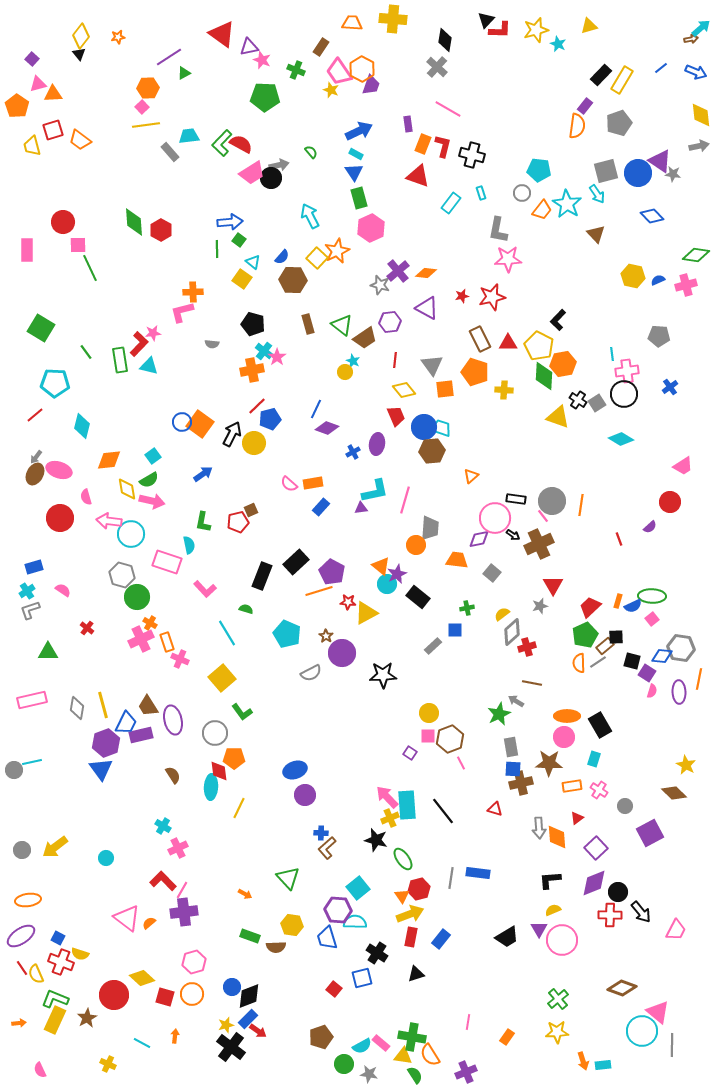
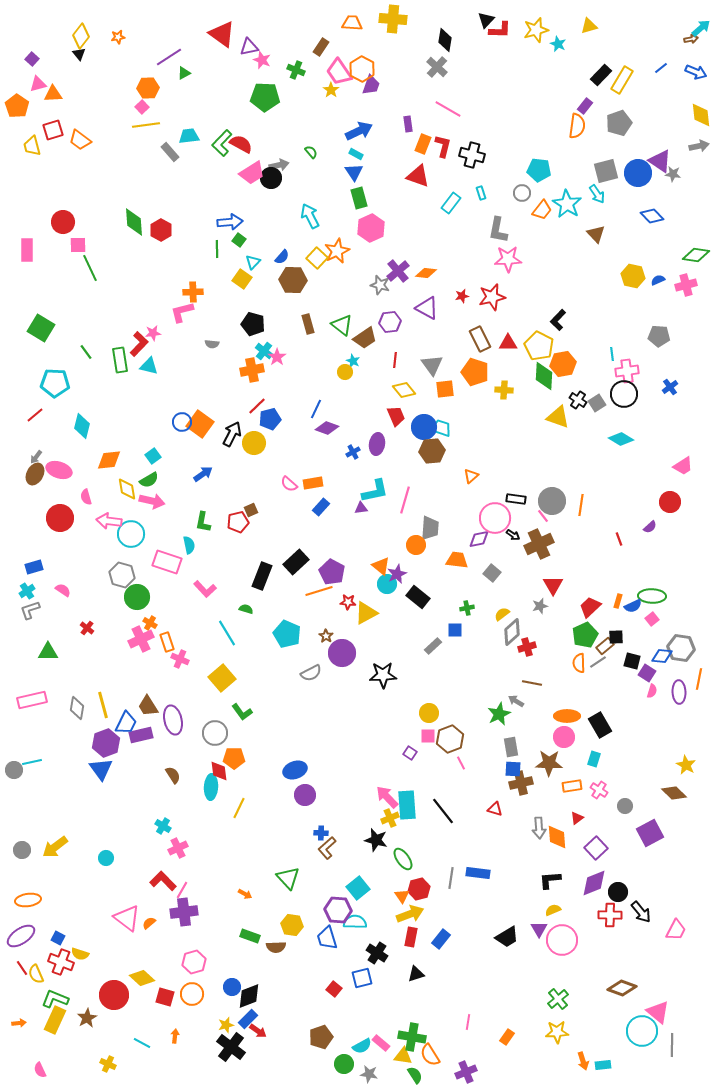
yellow star at (331, 90): rotated 14 degrees clockwise
cyan triangle at (253, 262): rotated 35 degrees clockwise
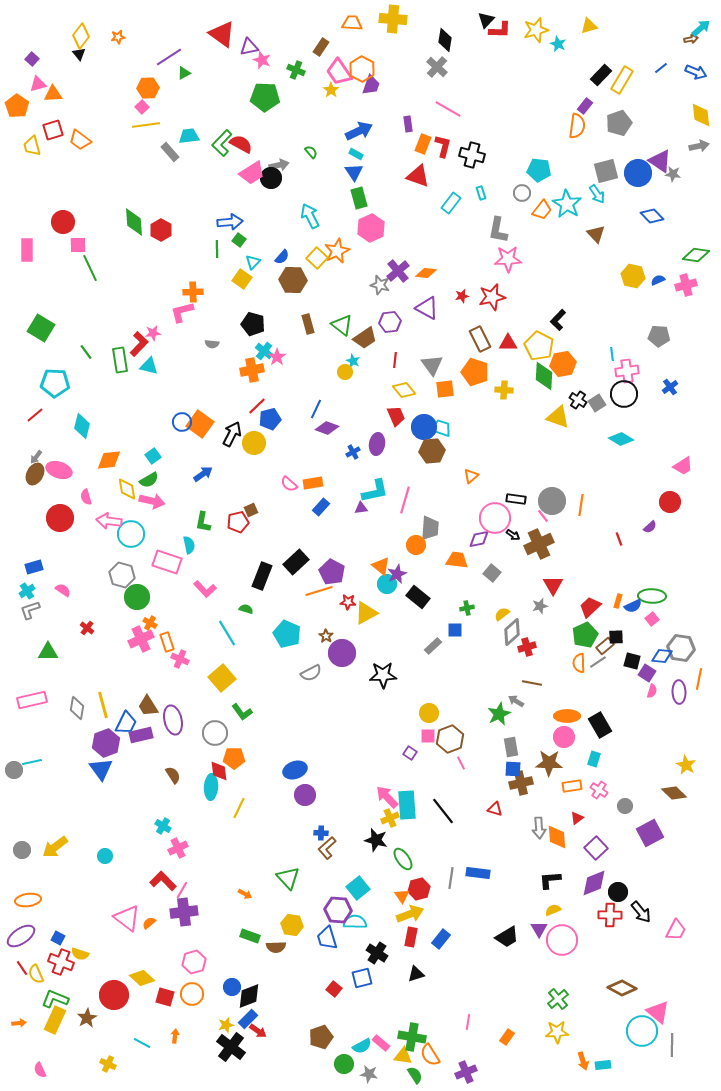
cyan circle at (106, 858): moved 1 px left, 2 px up
brown diamond at (622, 988): rotated 8 degrees clockwise
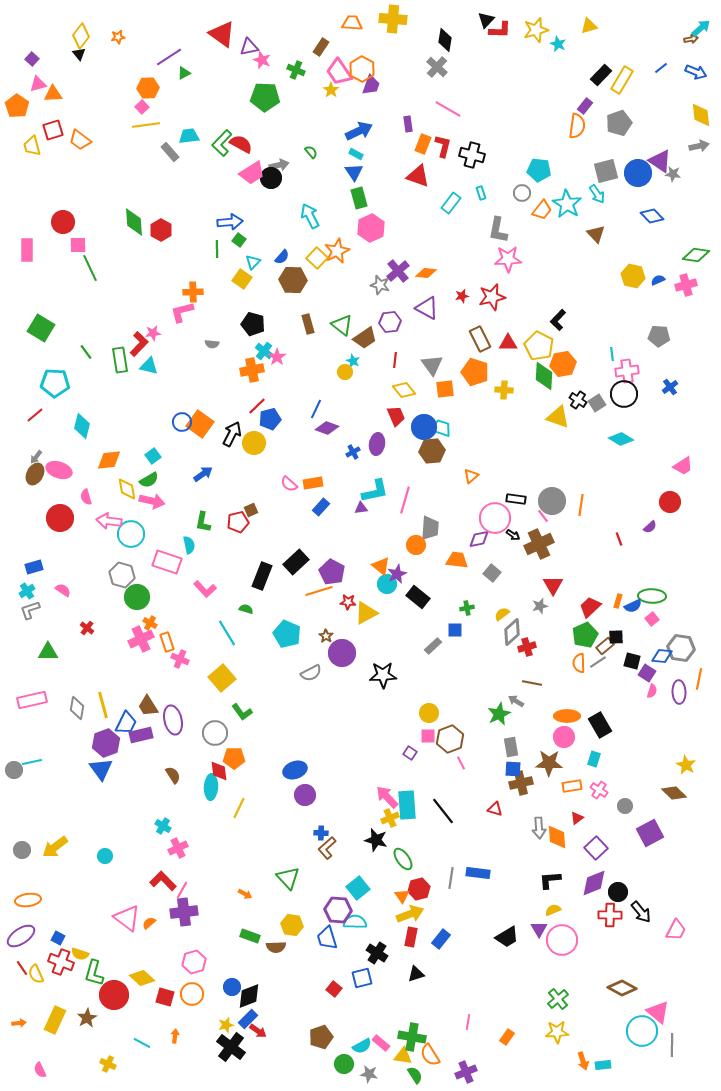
green L-shape at (55, 999): moved 39 px right, 26 px up; rotated 96 degrees counterclockwise
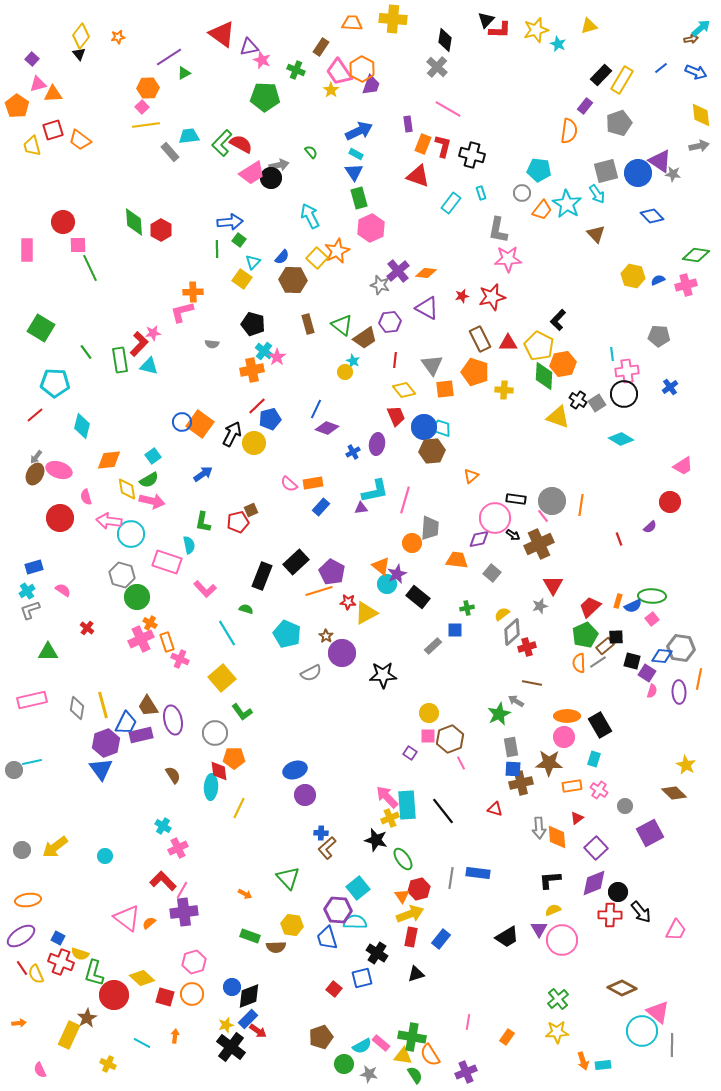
orange semicircle at (577, 126): moved 8 px left, 5 px down
orange circle at (416, 545): moved 4 px left, 2 px up
yellow rectangle at (55, 1020): moved 14 px right, 15 px down
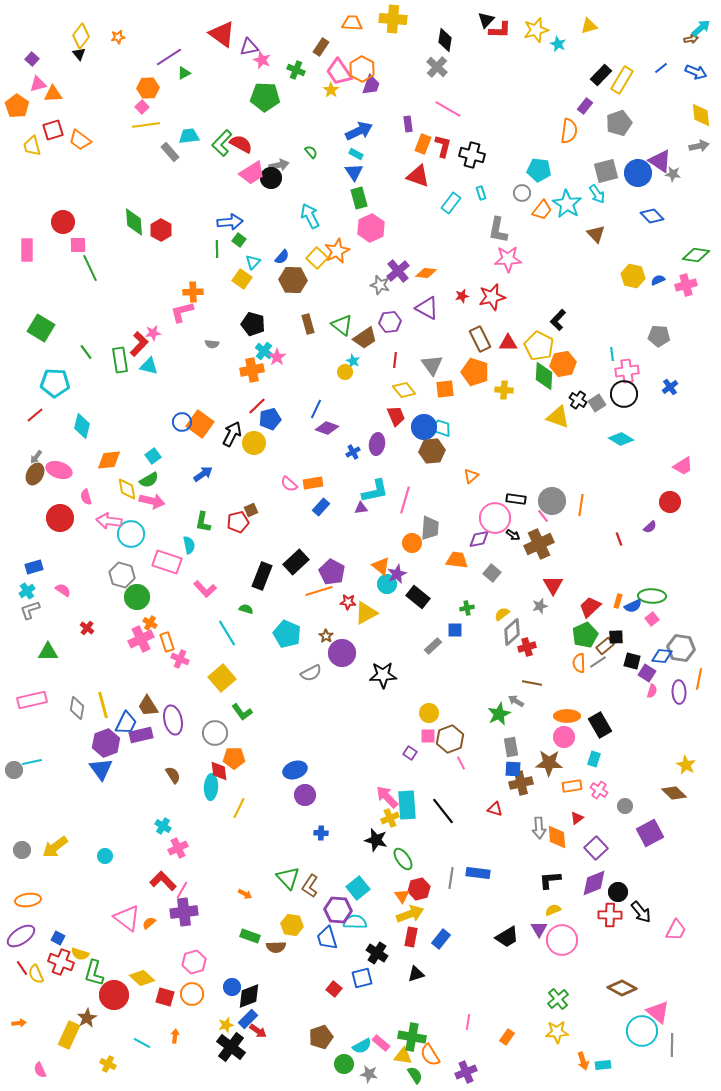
brown L-shape at (327, 848): moved 17 px left, 38 px down; rotated 15 degrees counterclockwise
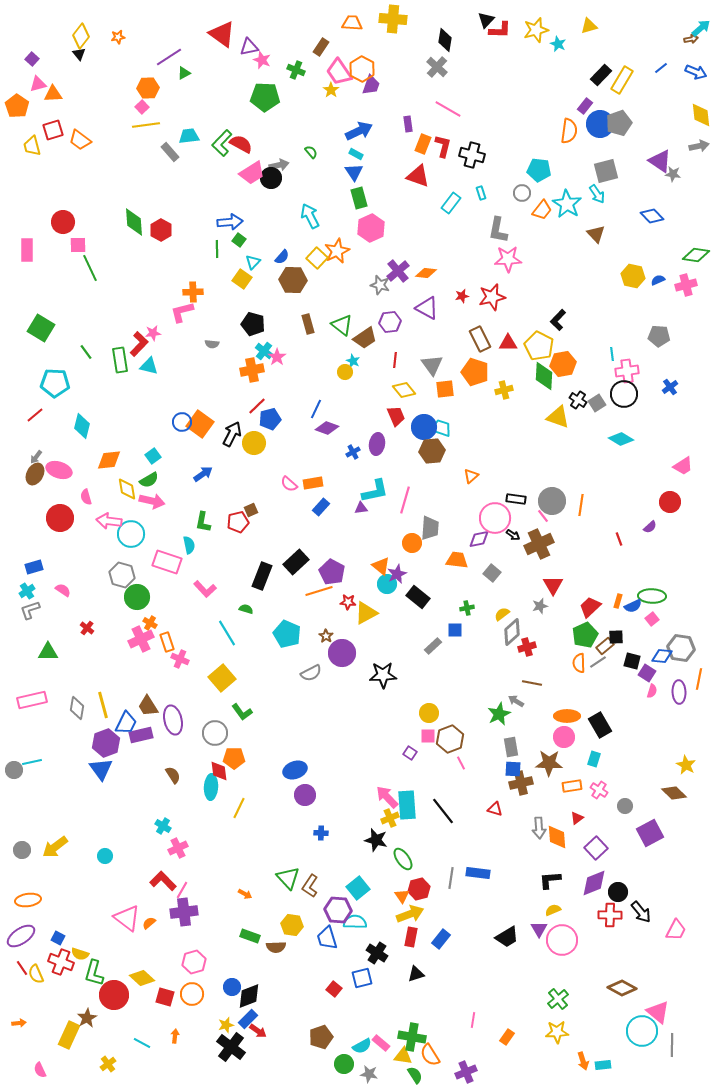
blue circle at (638, 173): moved 38 px left, 49 px up
yellow cross at (504, 390): rotated 18 degrees counterclockwise
pink line at (468, 1022): moved 5 px right, 2 px up
yellow cross at (108, 1064): rotated 28 degrees clockwise
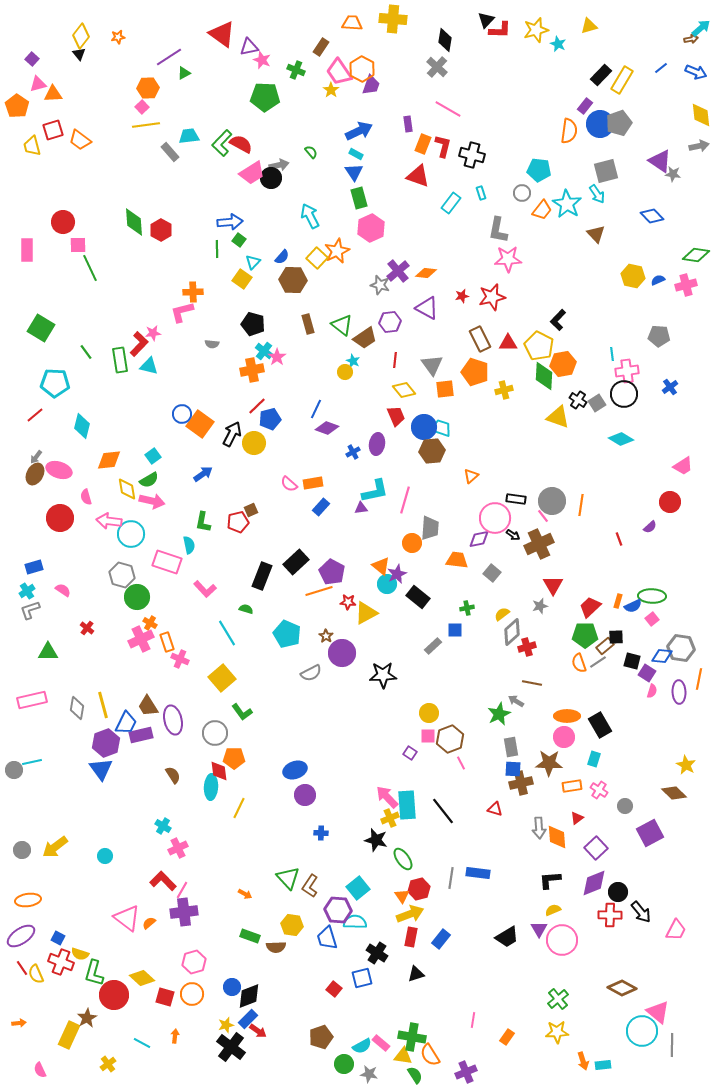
blue circle at (182, 422): moved 8 px up
green pentagon at (585, 635): rotated 25 degrees clockwise
orange semicircle at (579, 663): rotated 18 degrees counterclockwise
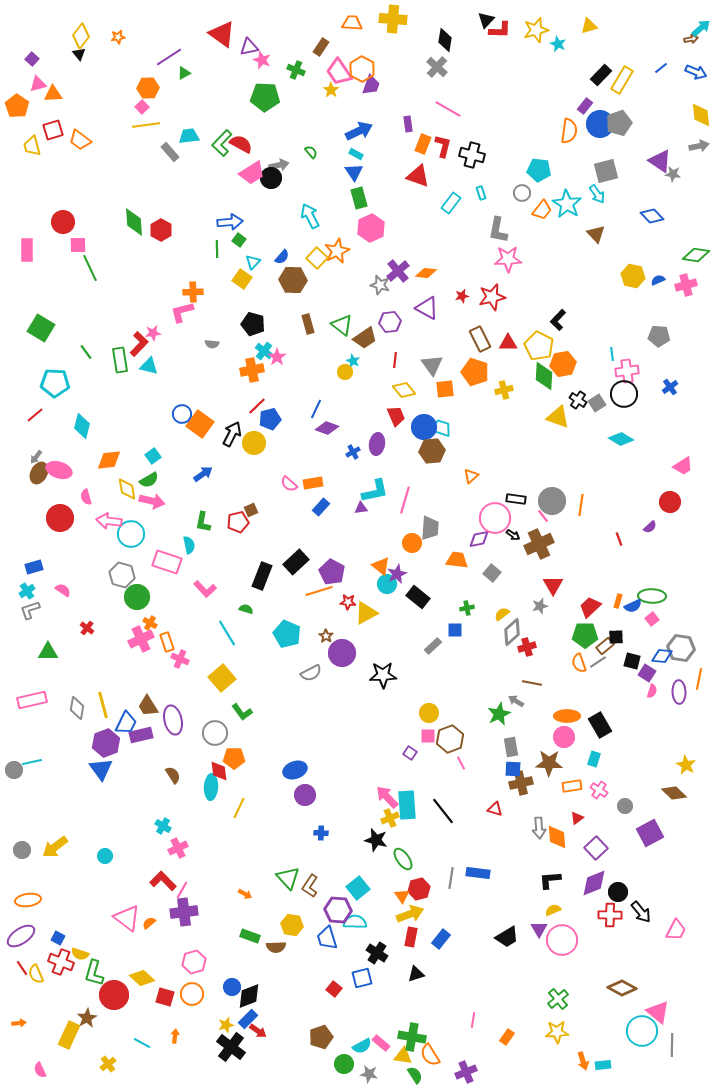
brown ellipse at (35, 474): moved 4 px right, 1 px up
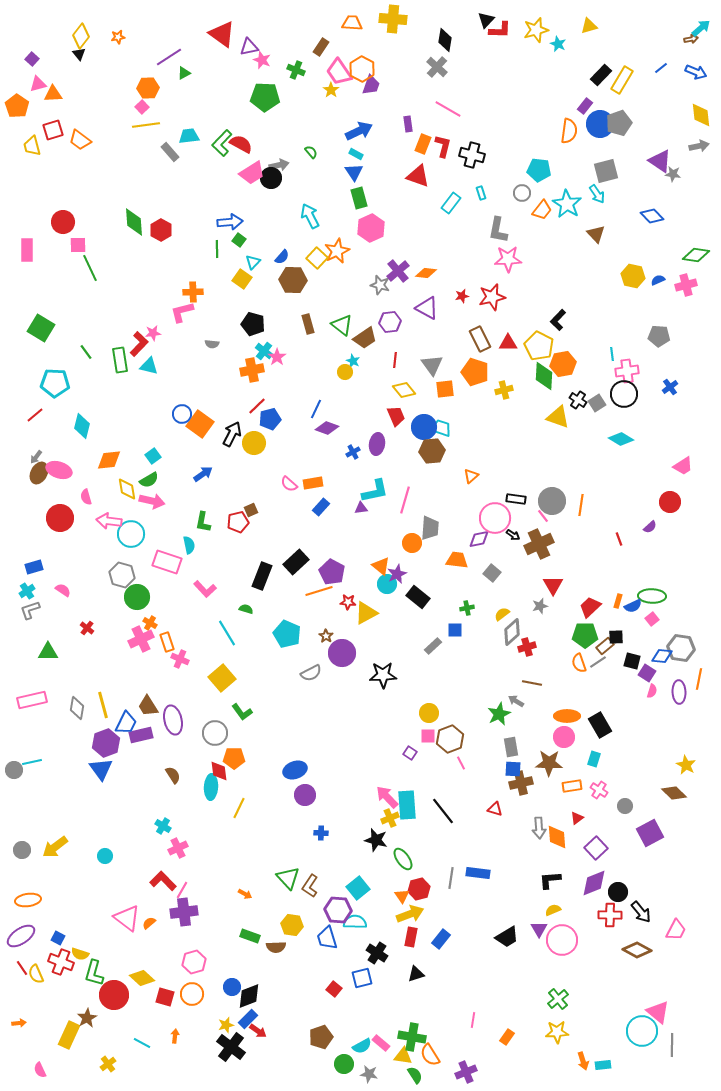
brown diamond at (622, 988): moved 15 px right, 38 px up
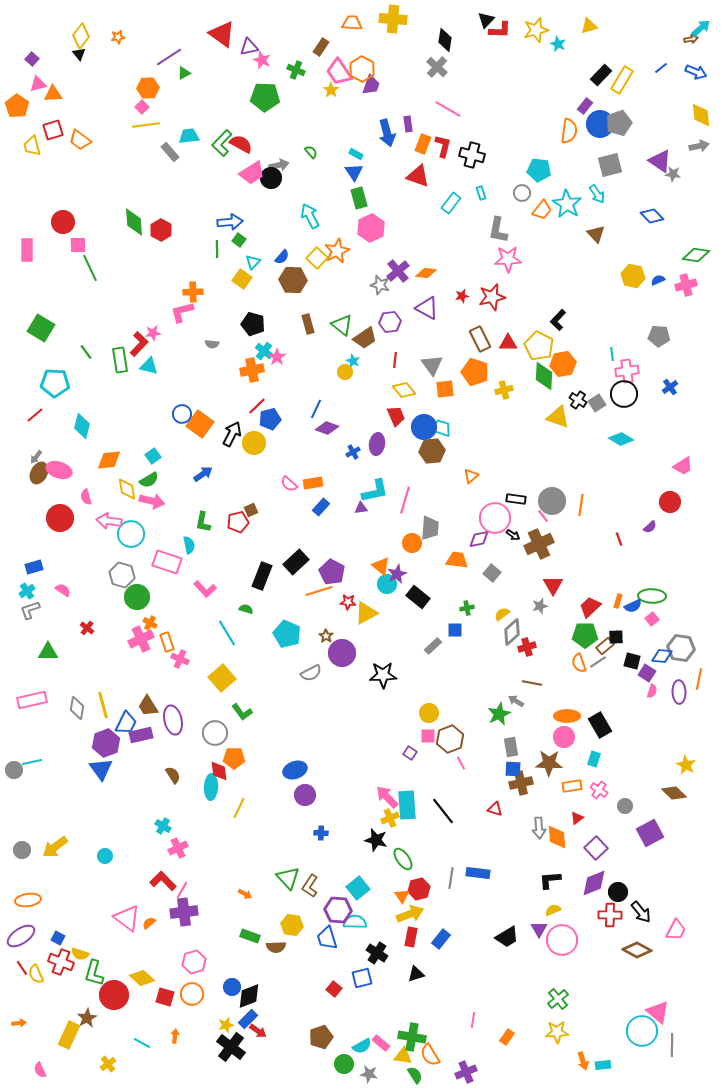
blue arrow at (359, 131): moved 28 px right, 2 px down; rotated 100 degrees clockwise
gray square at (606, 171): moved 4 px right, 6 px up
